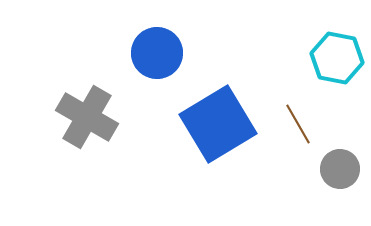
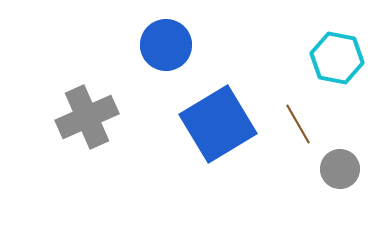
blue circle: moved 9 px right, 8 px up
gray cross: rotated 36 degrees clockwise
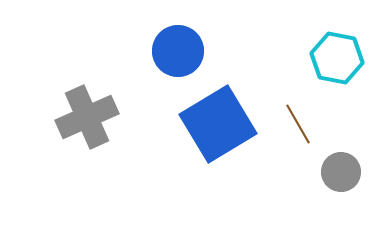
blue circle: moved 12 px right, 6 px down
gray circle: moved 1 px right, 3 px down
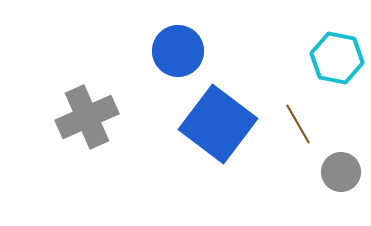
blue square: rotated 22 degrees counterclockwise
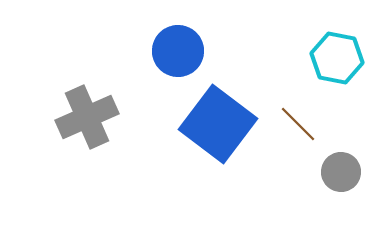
brown line: rotated 15 degrees counterclockwise
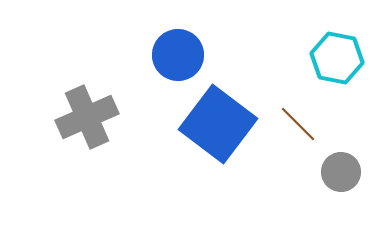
blue circle: moved 4 px down
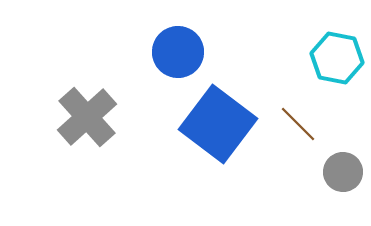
blue circle: moved 3 px up
gray cross: rotated 18 degrees counterclockwise
gray circle: moved 2 px right
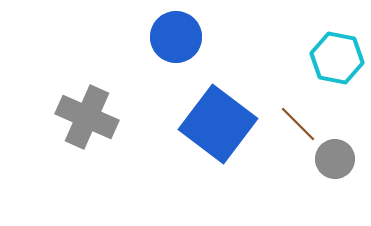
blue circle: moved 2 px left, 15 px up
gray cross: rotated 24 degrees counterclockwise
gray circle: moved 8 px left, 13 px up
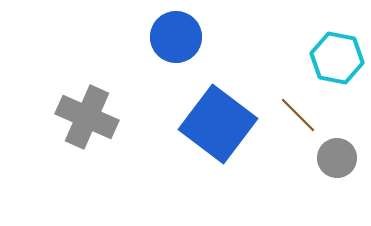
brown line: moved 9 px up
gray circle: moved 2 px right, 1 px up
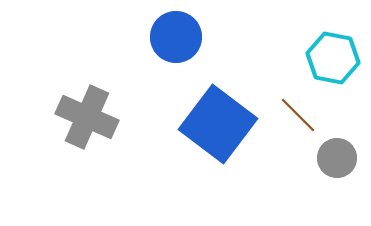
cyan hexagon: moved 4 px left
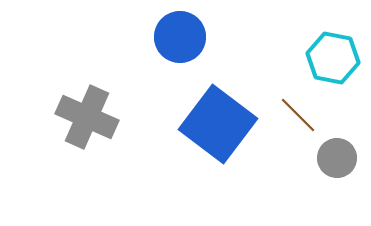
blue circle: moved 4 px right
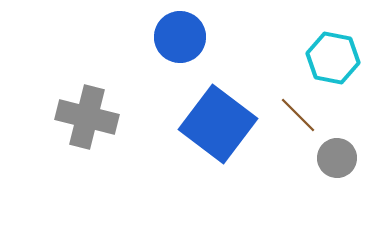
gray cross: rotated 10 degrees counterclockwise
